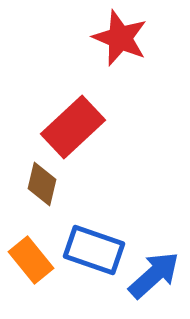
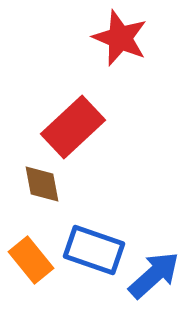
brown diamond: rotated 24 degrees counterclockwise
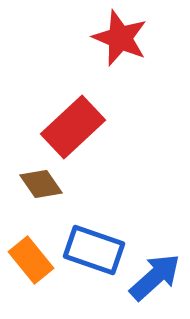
brown diamond: moved 1 px left; rotated 24 degrees counterclockwise
blue arrow: moved 1 px right, 2 px down
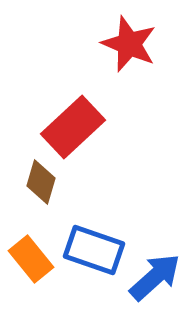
red star: moved 9 px right, 6 px down
brown diamond: moved 2 px up; rotated 51 degrees clockwise
orange rectangle: moved 1 px up
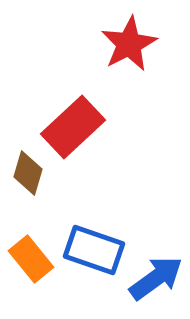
red star: rotated 22 degrees clockwise
brown diamond: moved 13 px left, 9 px up
blue arrow: moved 1 px right, 1 px down; rotated 6 degrees clockwise
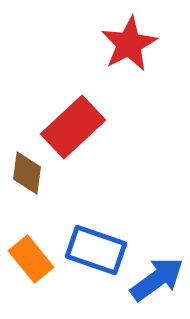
brown diamond: moved 1 px left; rotated 9 degrees counterclockwise
blue rectangle: moved 2 px right
blue arrow: moved 1 px right, 1 px down
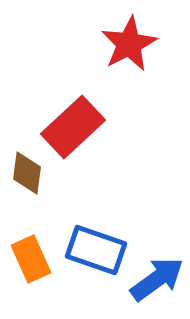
orange rectangle: rotated 15 degrees clockwise
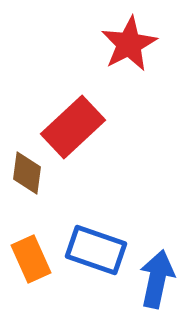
blue arrow: rotated 42 degrees counterclockwise
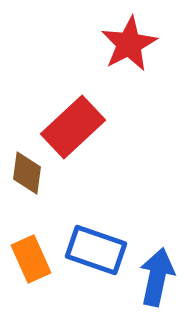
blue arrow: moved 2 px up
